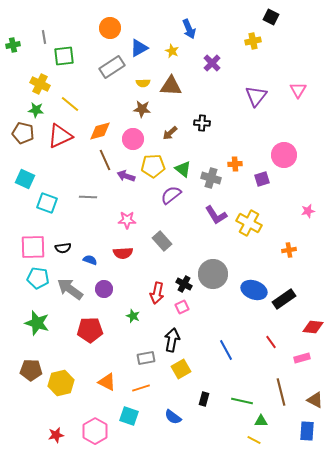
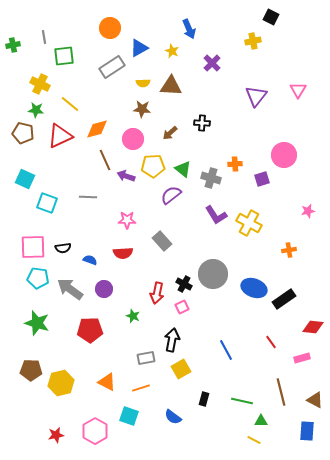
orange diamond at (100, 131): moved 3 px left, 2 px up
blue ellipse at (254, 290): moved 2 px up
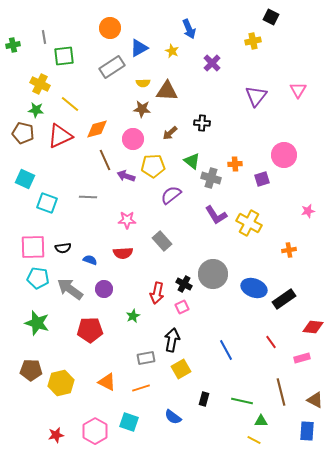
brown triangle at (171, 86): moved 4 px left, 5 px down
green triangle at (183, 169): moved 9 px right, 8 px up
green star at (133, 316): rotated 24 degrees clockwise
cyan square at (129, 416): moved 6 px down
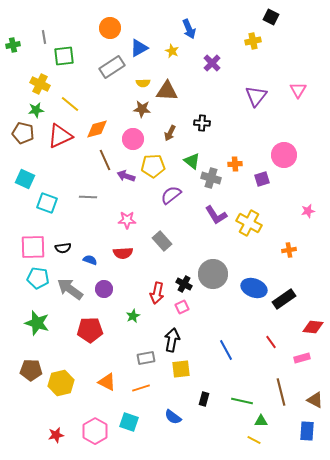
green star at (36, 110): rotated 14 degrees counterclockwise
brown arrow at (170, 133): rotated 21 degrees counterclockwise
yellow square at (181, 369): rotated 24 degrees clockwise
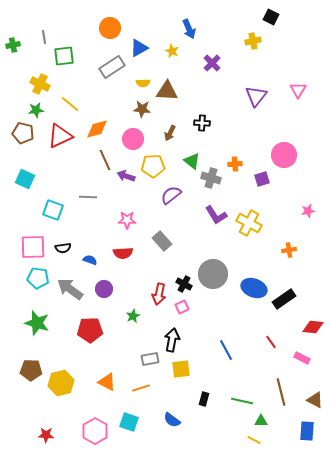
cyan square at (47, 203): moved 6 px right, 7 px down
red arrow at (157, 293): moved 2 px right, 1 px down
gray rectangle at (146, 358): moved 4 px right, 1 px down
pink rectangle at (302, 358): rotated 42 degrees clockwise
blue semicircle at (173, 417): moved 1 px left, 3 px down
red star at (56, 435): moved 10 px left; rotated 14 degrees clockwise
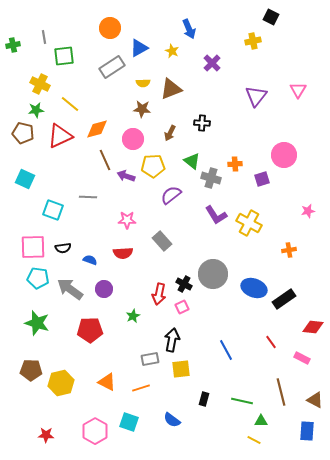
brown triangle at (167, 91): moved 4 px right, 2 px up; rotated 25 degrees counterclockwise
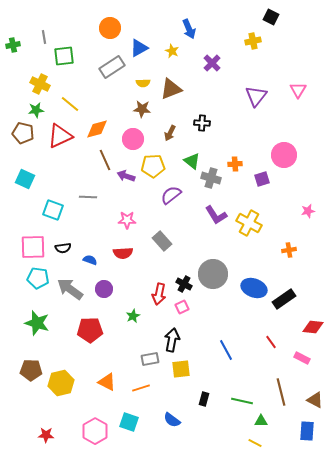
yellow line at (254, 440): moved 1 px right, 3 px down
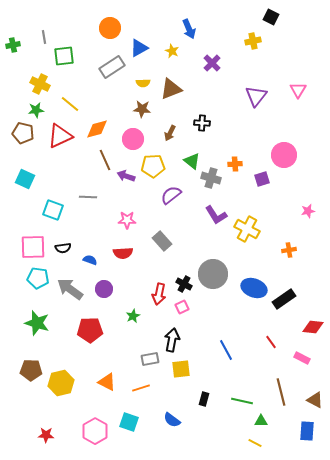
yellow cross at (249, 223): moved 2 px left, 6 px down
